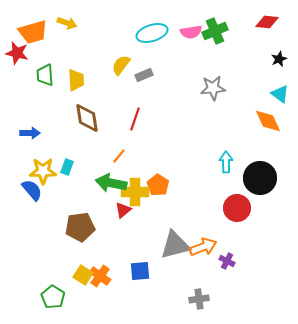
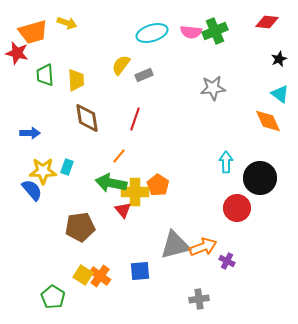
pink semicircle: rotated 15 degrees clockwise
red triangle: rotated 30 degrees counterclockwise
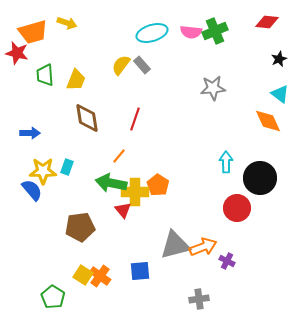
gray rectangle: moved 2 px left, 10 px up; rotated 72 degrees clockwise
yellow trapezoid: rotated 25 degrees clockwise
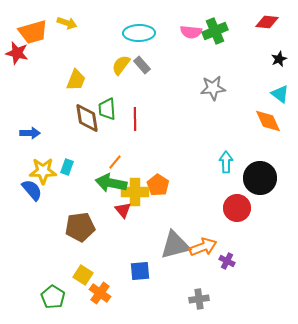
cyan ellipse: moved 13 px left; rotated 16 degrees clockwise
green trapezoid: moved 62 px right, 34 px down
red line: rotated 20 degrees counterclockwise
orange line: moved 4 px left, 6 px down
orange cross: moved 17 px down
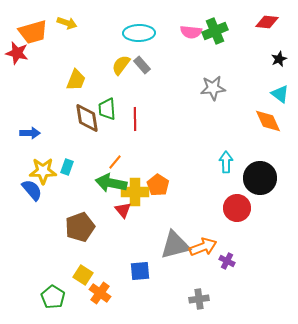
brown pentagon: rotated 12 degrees counterclockwise
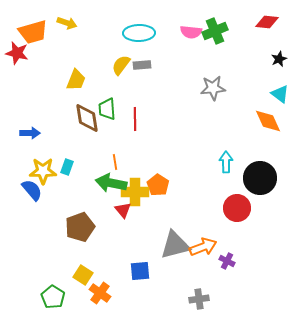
gray rectangle: rotated 54 degrees counterclockwise
orange line: rotated 49 degrees counterclockwise
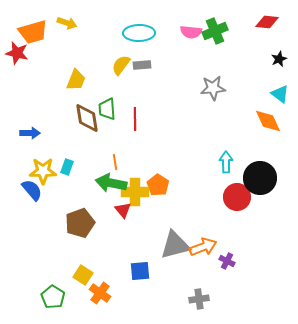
red circle: moved 11 px up
brown pentagon: moved 4 px up
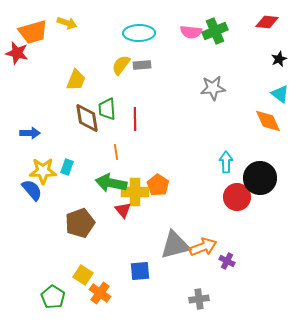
orange line: moved 1 px right, 10 px up
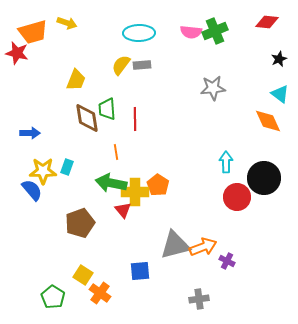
black circle: moved 4 px right
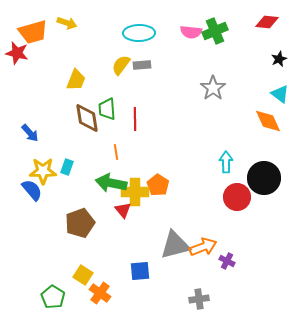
gray star: rotated 30 degrees counterclockwise
blue arrow: rotated 48 degrees clockwise
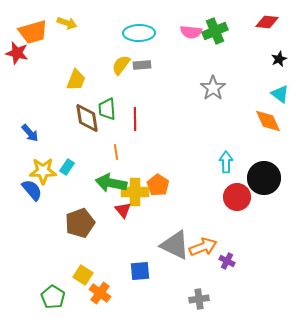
cyan rectangle: rotated 14 degrees clockwise
gray triangle: rotated 40 degrees clockwise
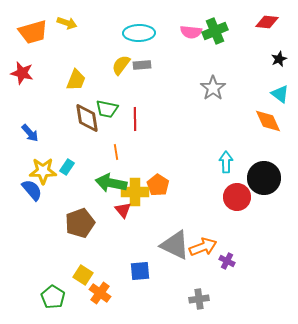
red star: moved 5 px right, 20 px down
green trapezoid: rotated 75 degrees counterclockwise
